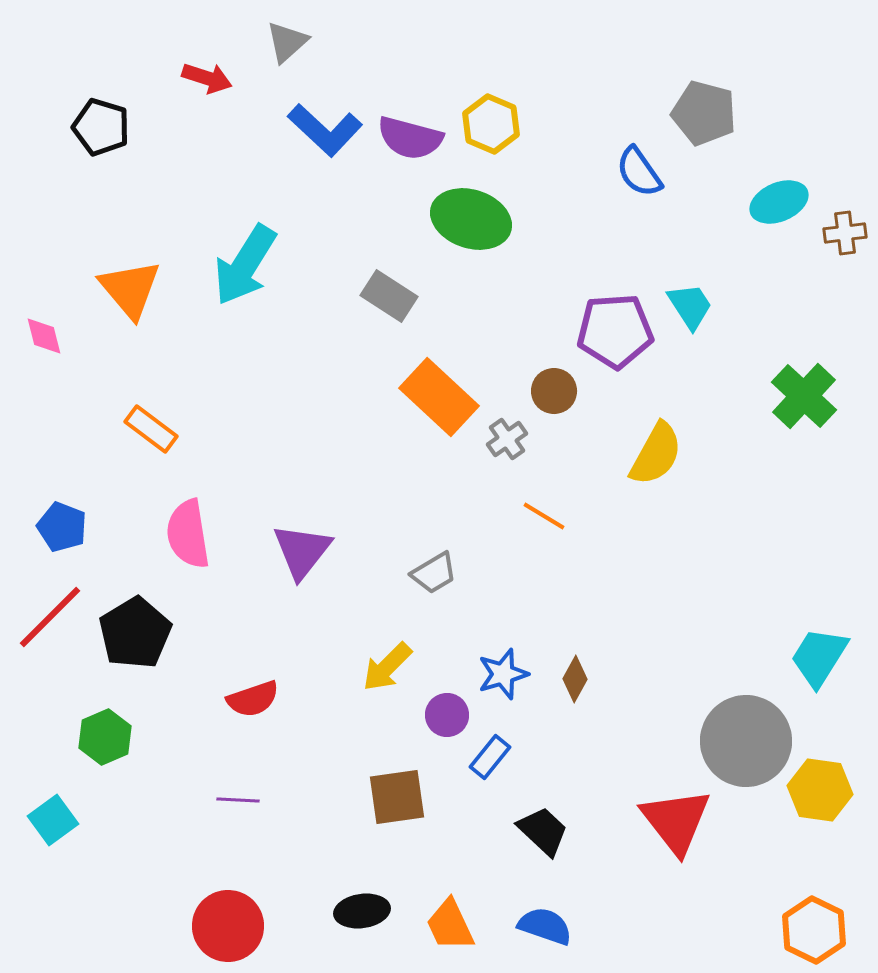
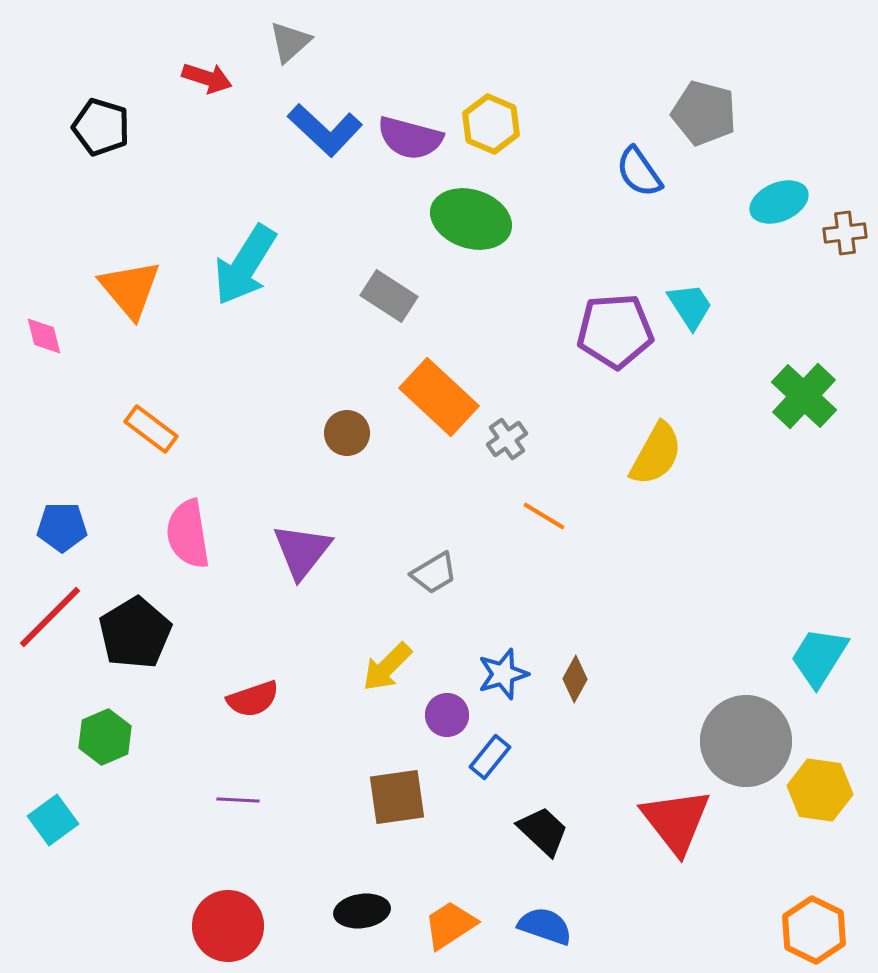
gray triangle at (287, 42): moved 3 px right
brown circle at (554, 391): moved 207 px left, 42 px down
blue pentagon at (62, 527): rotated 21 degrees counterclockwise
orange trapezoid at (450, 925): rotated 82 degrees clockwise
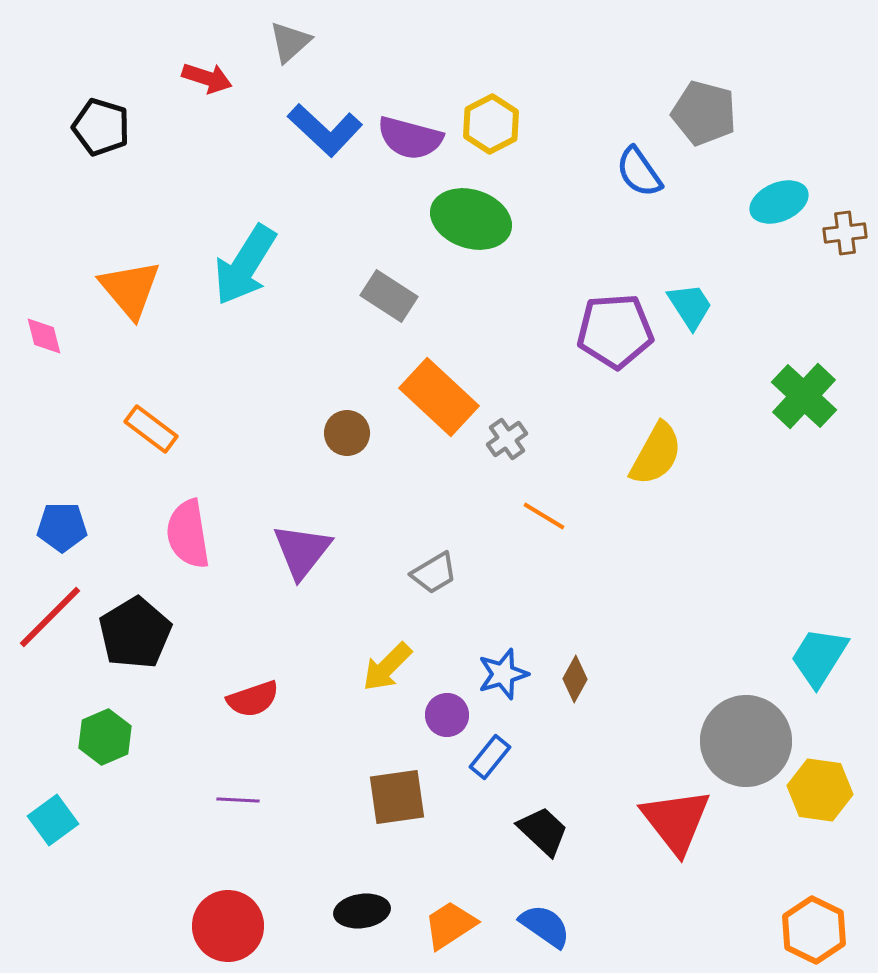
yellow hexagon at (491, 124): rotated 10 degrees clockwise
blue semicircle at (545, 926): rotated 16 degrees clockwise
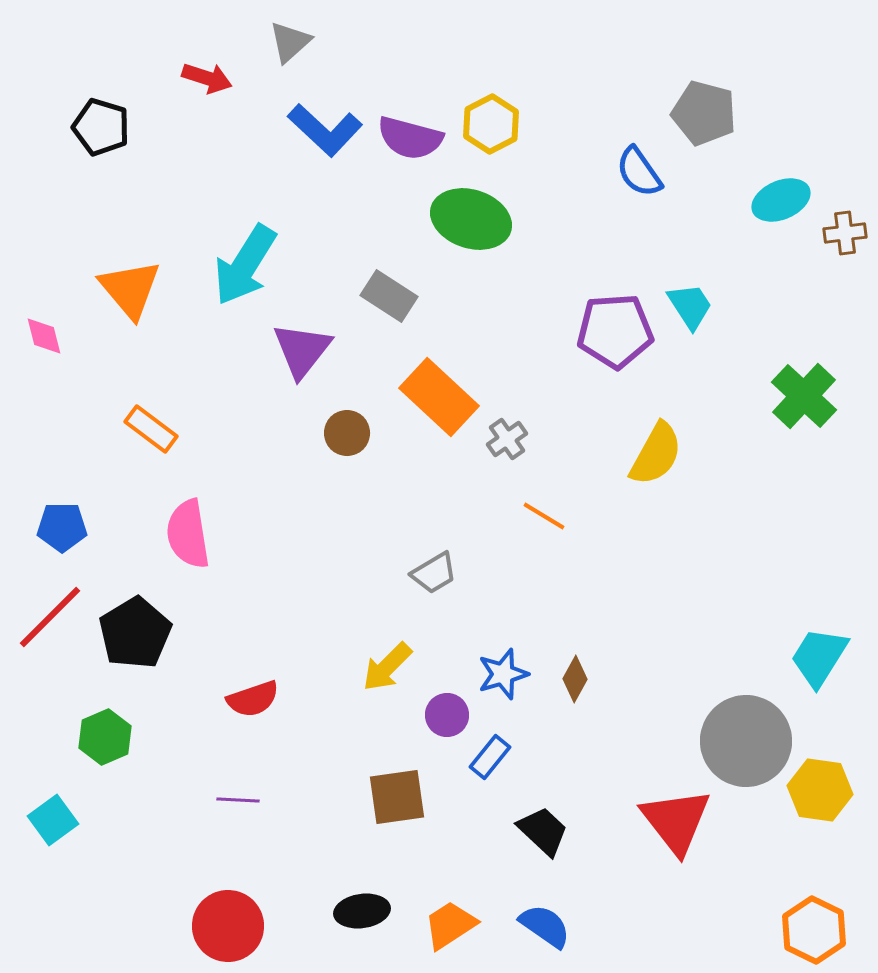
cyan ellipse at (779, 202): moved 2 px right, 2 px up
purple triangle at (302, 551): moved 201 px up
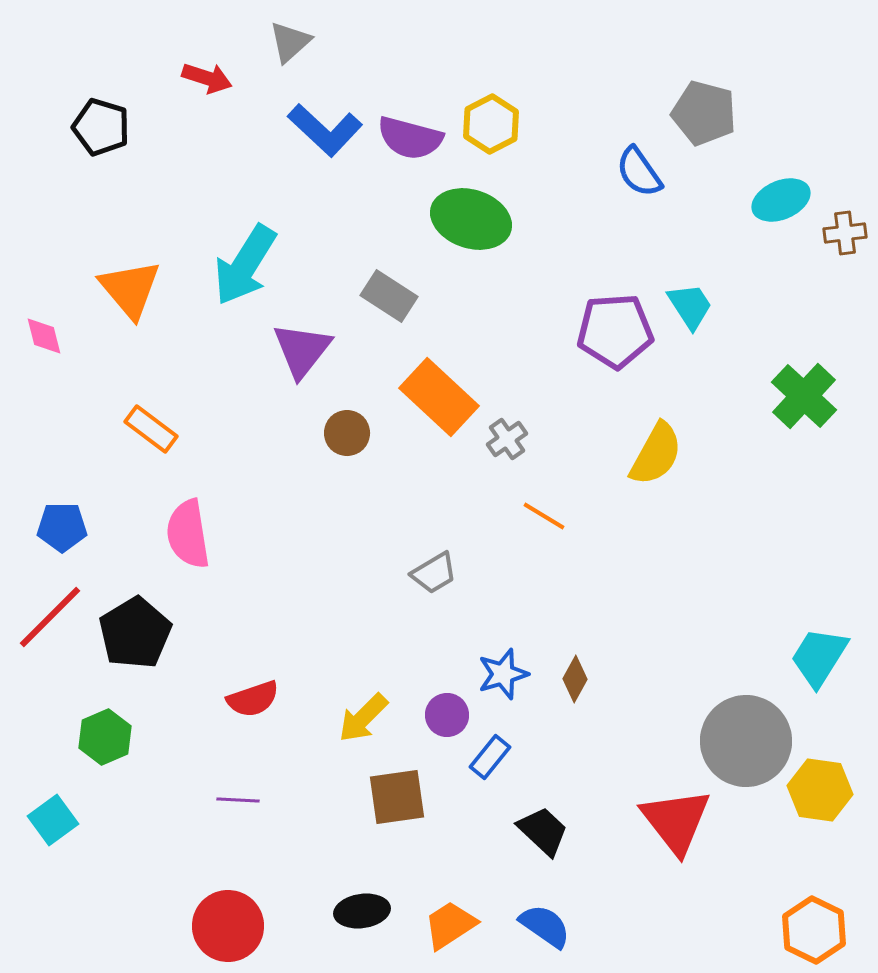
yellow arrow at (387, 667): moved 24 px left, 51 px down
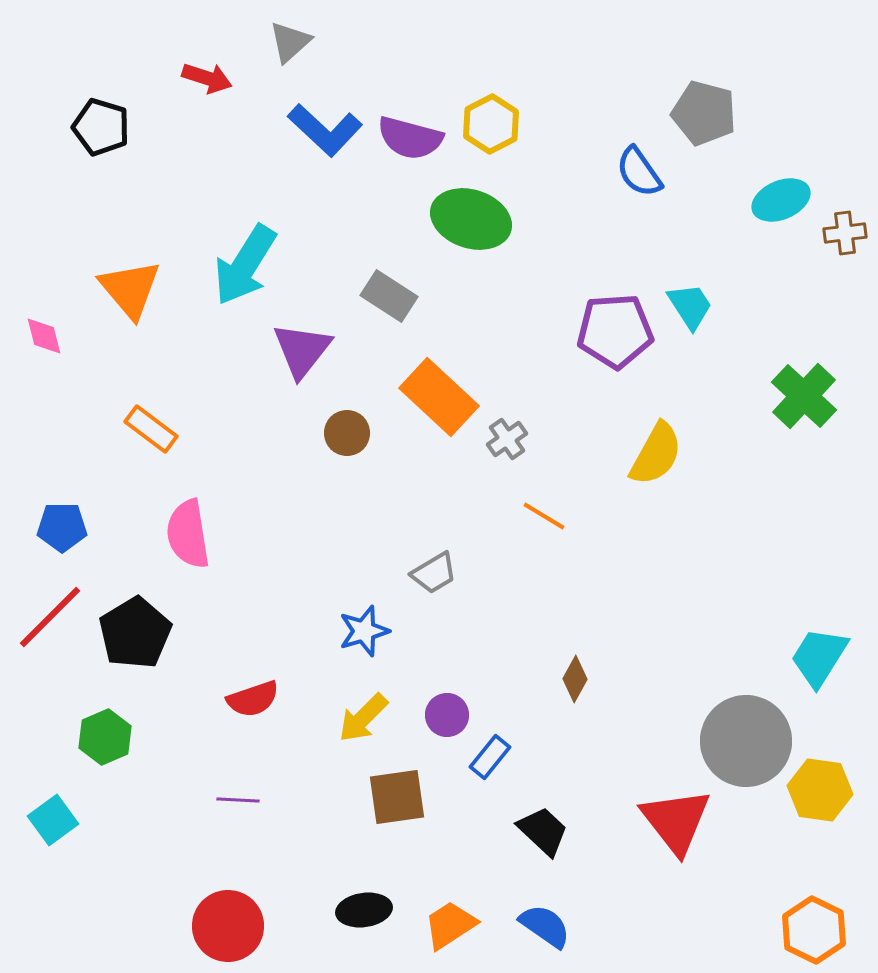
blue star at (503, 674): moved 139 px left, 43 px up
black ellipse at (362, 911): moved 2 px right, 1 px up
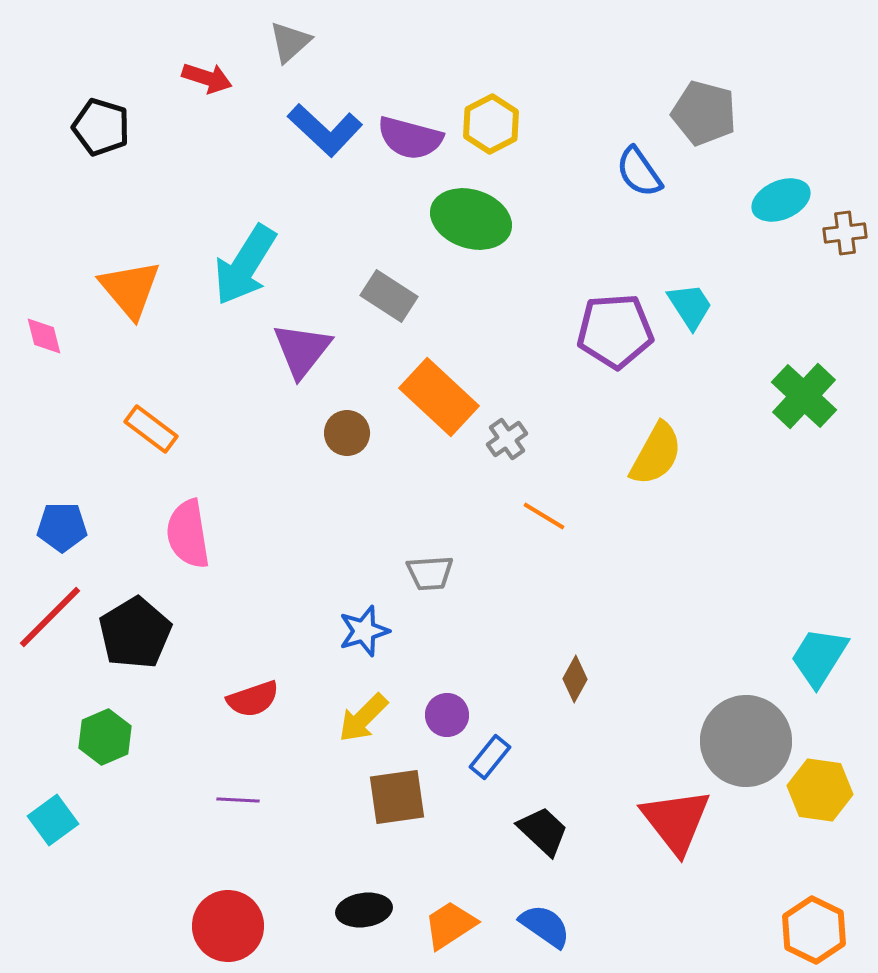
gray trapezoid at (434, 573): moved 4 px left; rotated 27 degrees clockwise
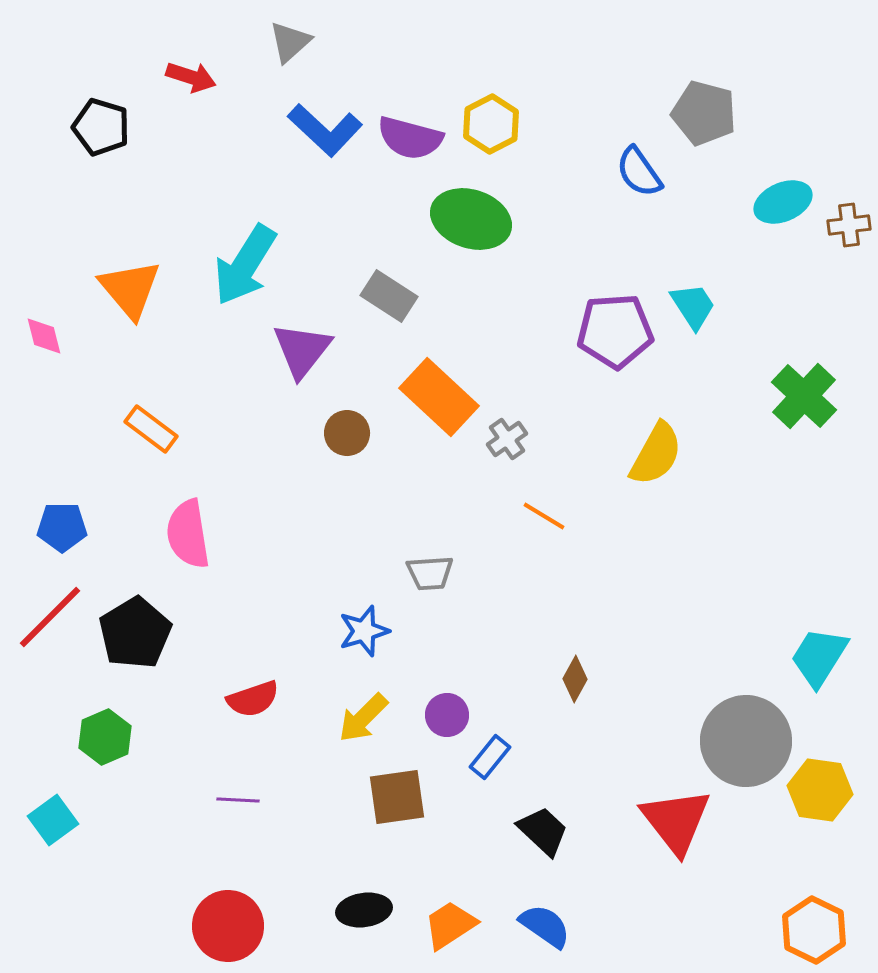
red arrow at (207, 78): moved 16 px left, 1 px up
cyan ellipse at (781, 200): moved 2 px right, 2 px down
brown cross at (845, 233): moved 4 px right, 8 px up
cyan trapezoid at (690, 306): moved 3 px right
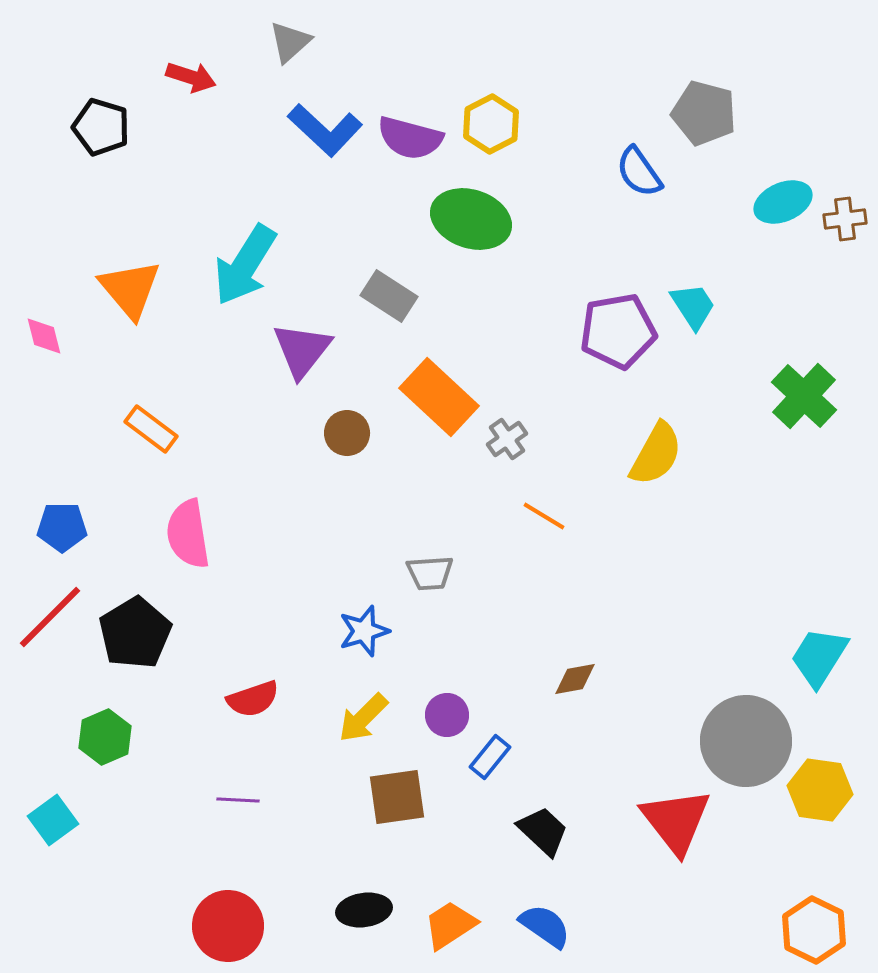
brown cross at (849, 225): moved 4 px left, 6 px up
purple pentagon at (615, 331): moved 3 px right; rotated 6 degrees counterclockwise
brown diamond at (575, 679): rotated 51 degrees clockwise
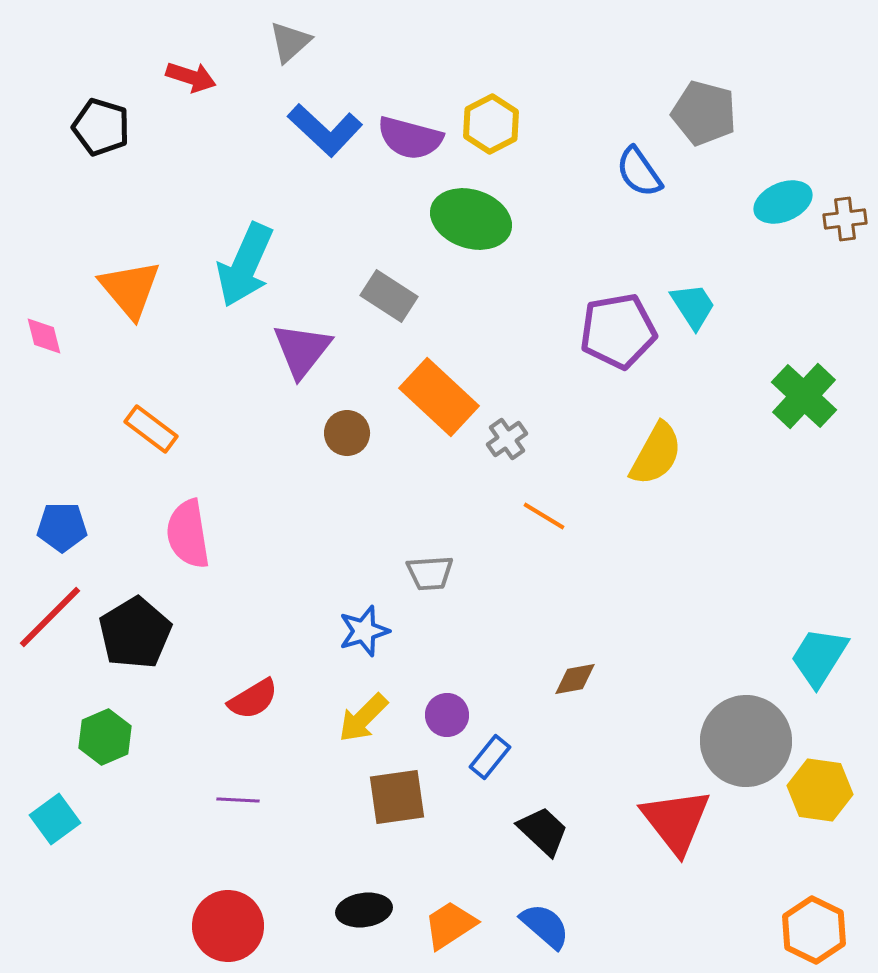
cyan arrow at (245, 265): rotated 8 degrees counterclockwise
red semicircle at (253, 699): rotated 12 degrees counterclockwise
cyan square at (53, 820): moved 2 px right, 1 px up
blue semicircle at (545, 926): rotated 6 degrees clockwise
